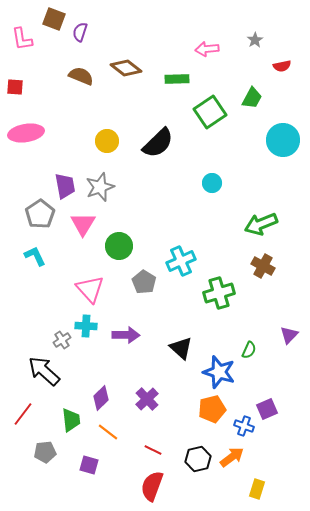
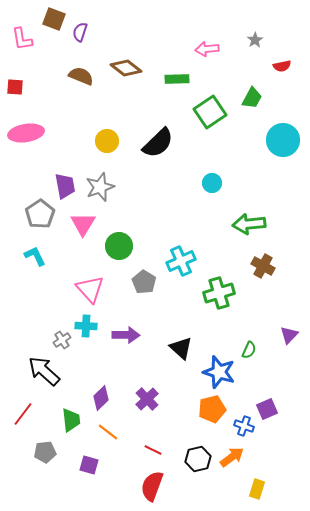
green arrow at (261, 224): moved 12 px left; rotated 16 degrees clockwise
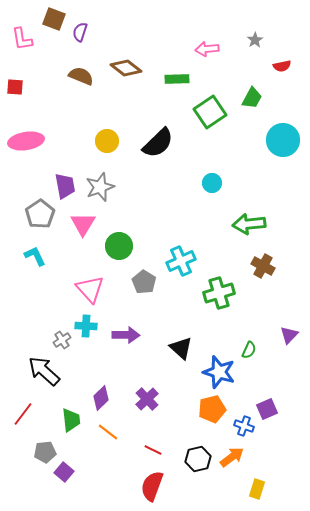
pink ellipse at (26, 133): moved 8 px down
purple square at (89, 465): moved 25 px left, 7 px down; rotated 24 degrees clockwise
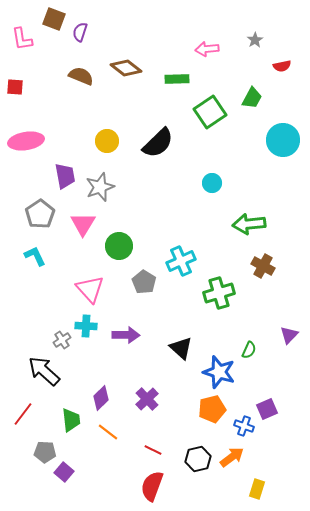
purple trapezoid at (65, 186): moved 10 px up
gray pentagon at (45, 452): rotated 10 degrees clockwise
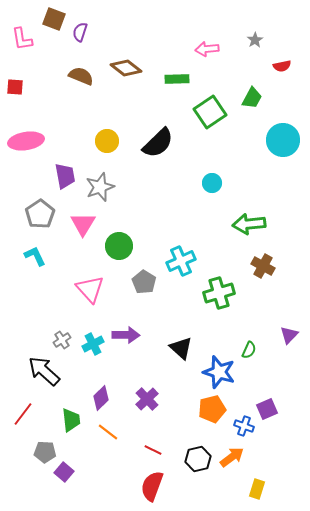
cyan cross at (86, 326): moved 7 px right, 18 px down; rotated 30 degrees counterclockwise
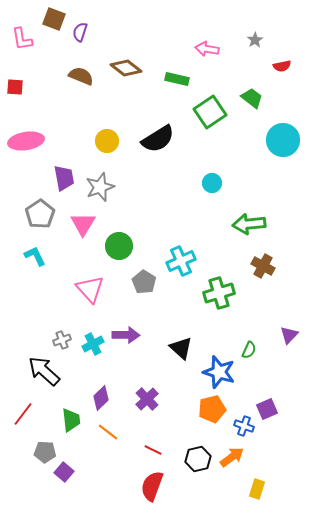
pink arrow at (207, 49): rotated 15 degrees clockwise
green rectangle at (177, 79): rotated 15 degrees clockwise
green trapezoid at (252, 98): rotated 80 degrees counterclockwise
black semicircle at (158, 143): moved 4 px up; rotated 12 degrees clockwise
purple trapezoid at (65, 176): moved 1 px left, 2 px down
gray cross at (62, 340): rotated 12 degrees clockwise
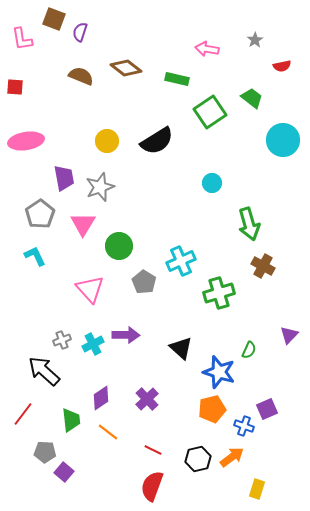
black semicircle at (158, 139): moved 1 px left, 2 px down
green arrow at (249, 224): rotated 100 degrees counterclockwise
purple diamond at (101, 398): rotated 10 degrees clockwise
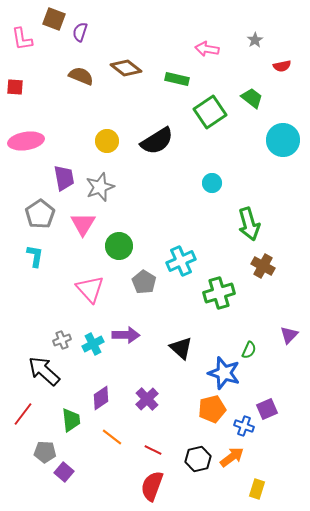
cyan L-shape at (35, 256): rotated 35 degrees clockwise
blue star at (219, 372): moved 5 px right, 1 px down
orange line at (108, 432): moved 4 px right, 5 px down
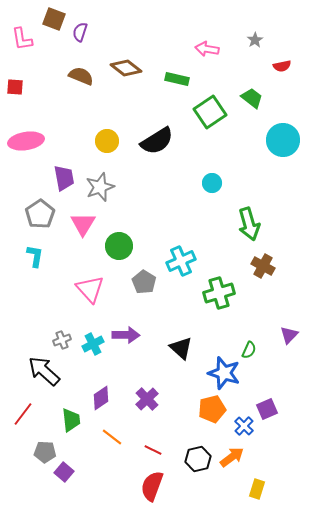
blue cross at (244, 426): rotated 24 degrees clockwise
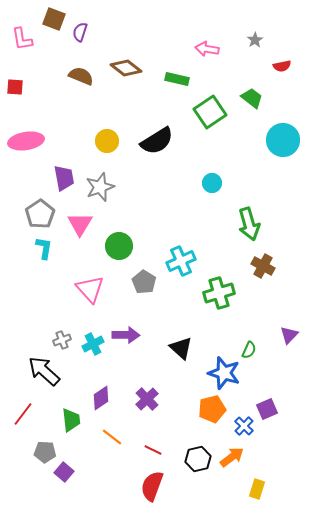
pink triangle at (83, 224): moved 3 px left
cyan L-shape at (35, 256): moved 9 px right, 8 px up
